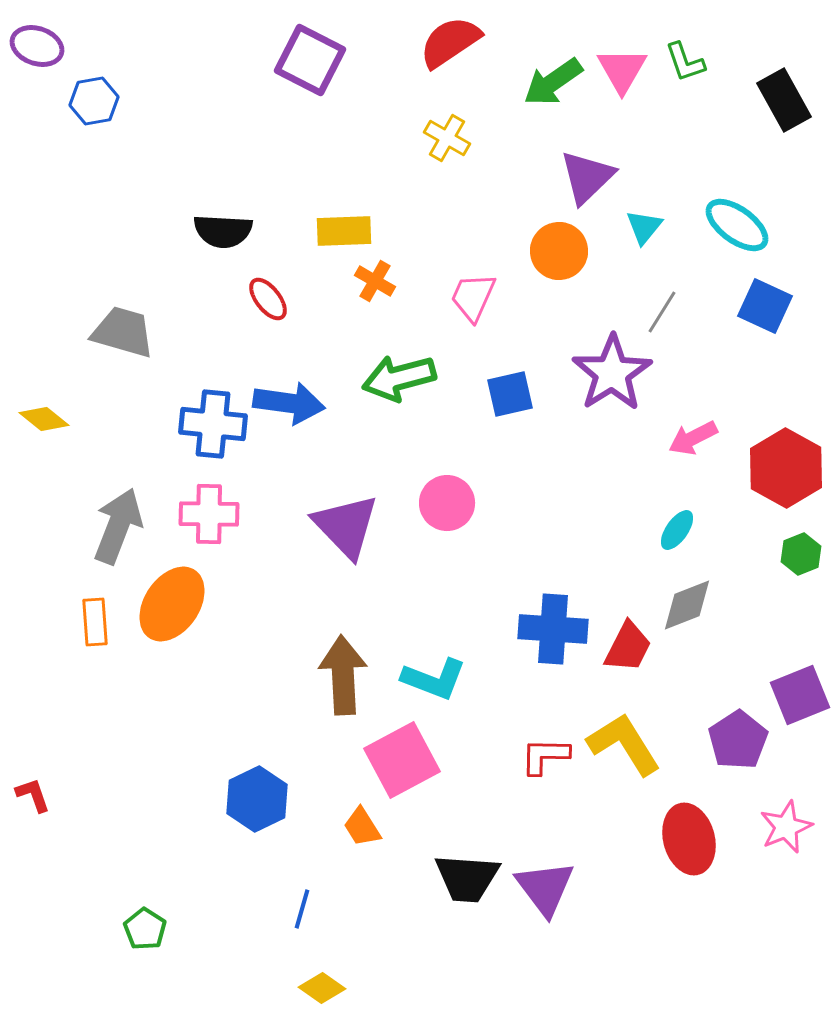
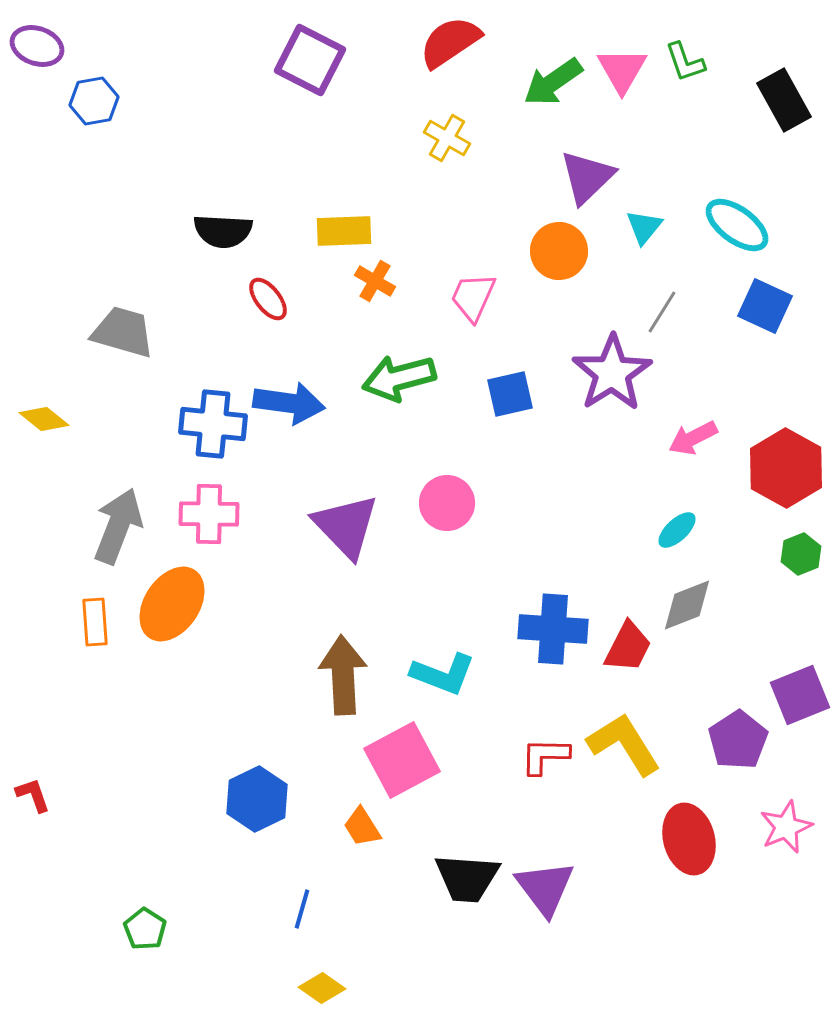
cyan ellipse at (677, 530): rotated 12 degrees clockwise
cyan L-shape at (434, 679): moved 9 px right, 5 px up
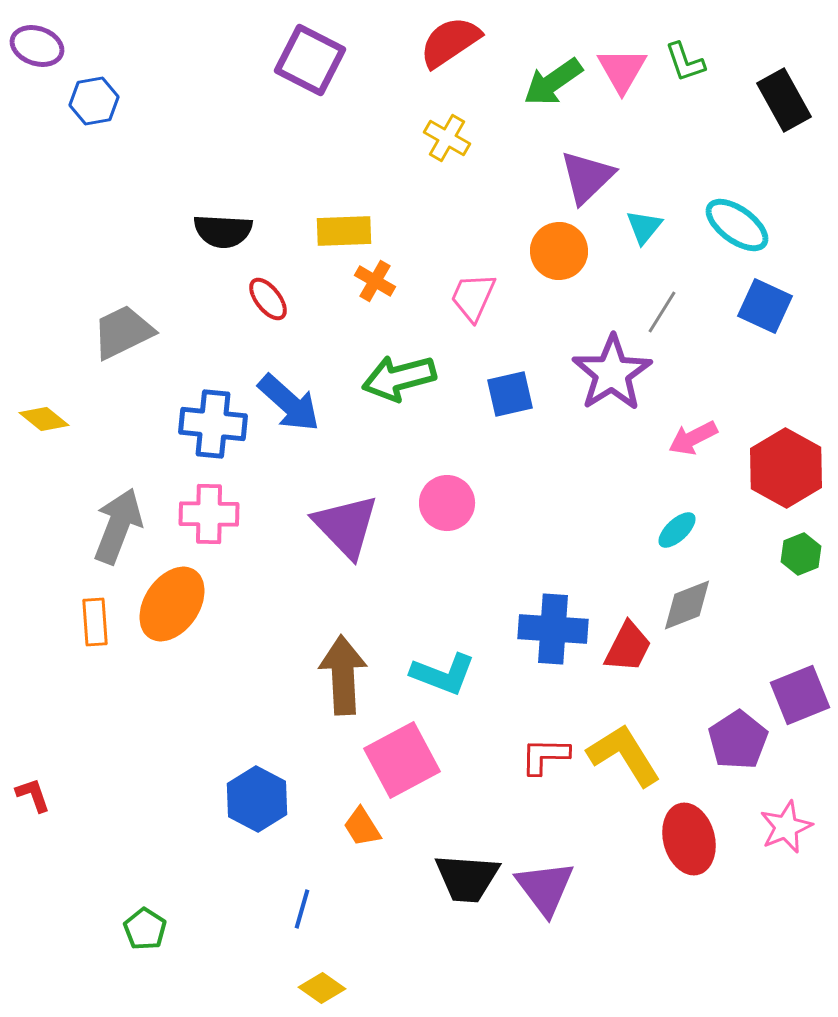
gray trapezoid at (123, 332): rotated 42 degrees counterclockwise
blue arrow at (289, 403): rotated 34 degrees clockwise
yellow L-shape at (624, 744): moved 11 px down
blue hexagon at (257, 799): rotated 6 degrees counterclockwise
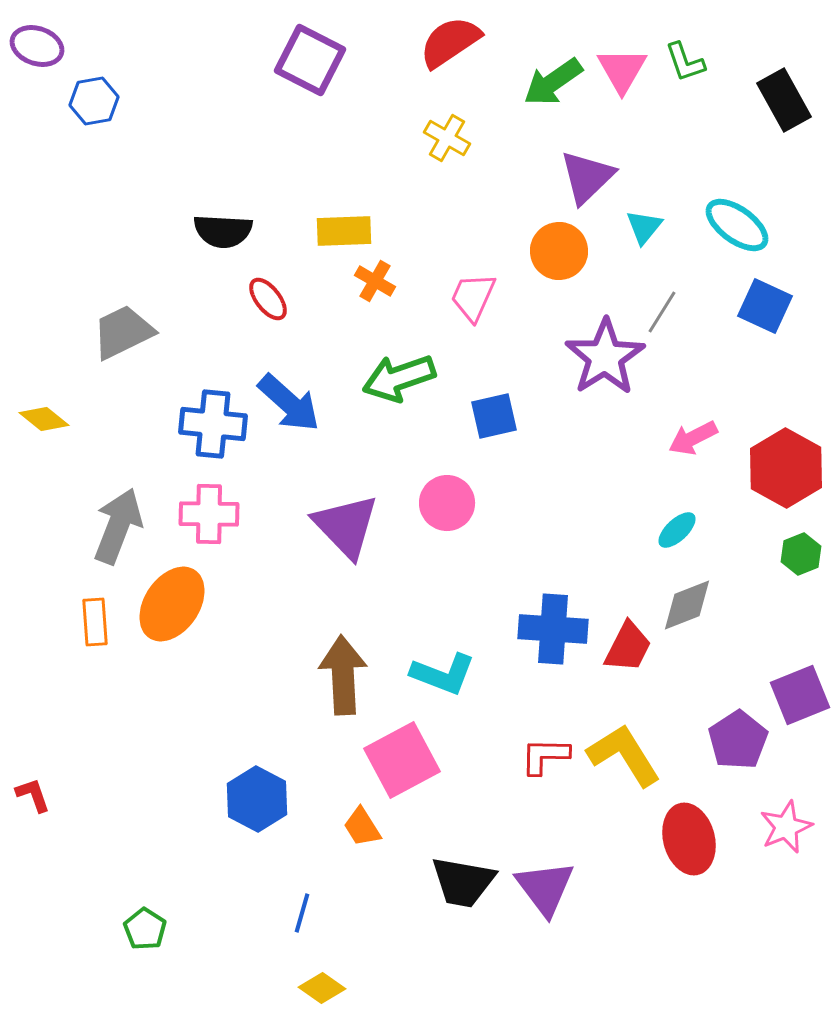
purple star at (612, 373): moved 7 px left, 16 px up
green arrow at (399, 378): rotated 4 degrees counterclockwise
blue square at (510, 394): moved 16 px left, 22 px down
black trapezoid at (467, 878): moved 4 px left, 4 px down; rotated 6 degrees clockwise
blue line at (302, 909): moved 4 px down
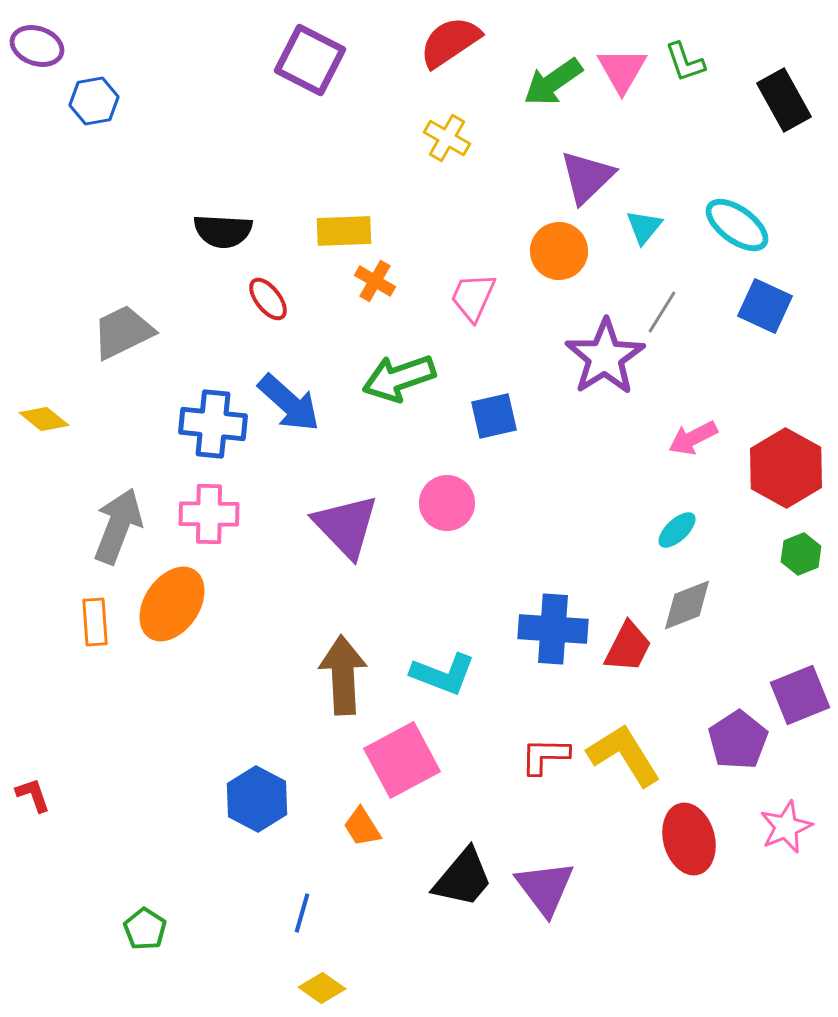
black trapezoid at (463, 882): moved 4 px up; rotated 60 degrees counterclockwise
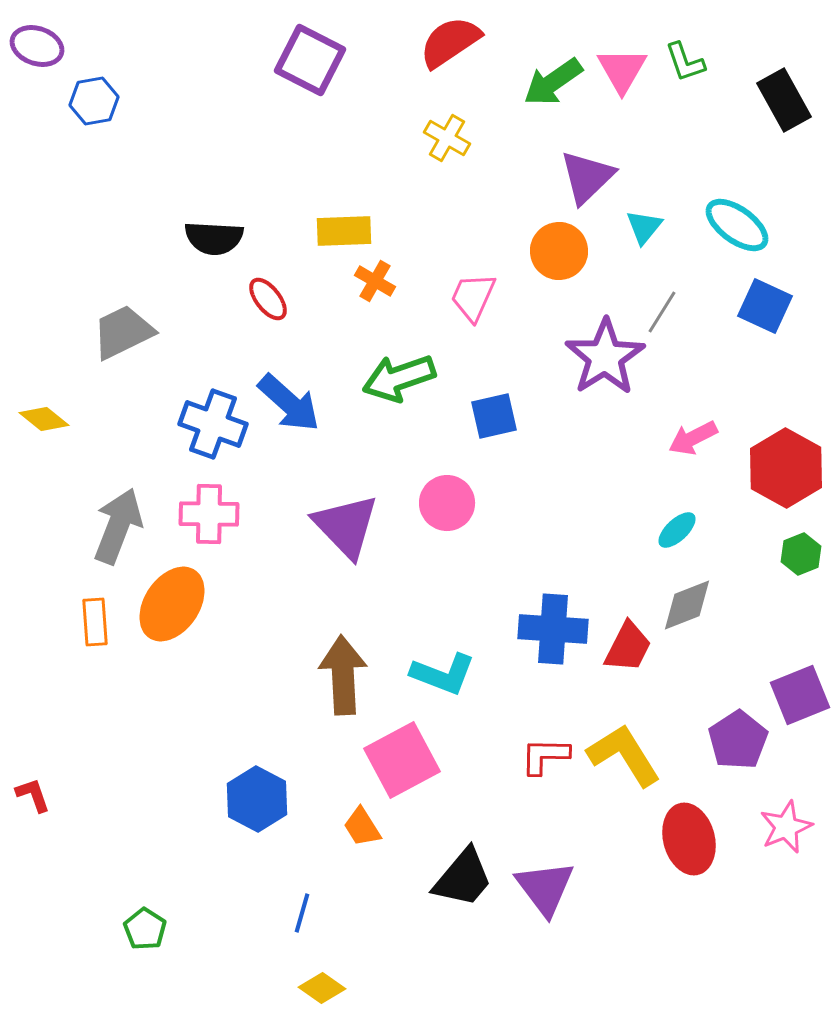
black semicircle at (223, 231): moved 9 px left, 7 px down
blue cross at (213, 424): rotated 14 degrees clockwise
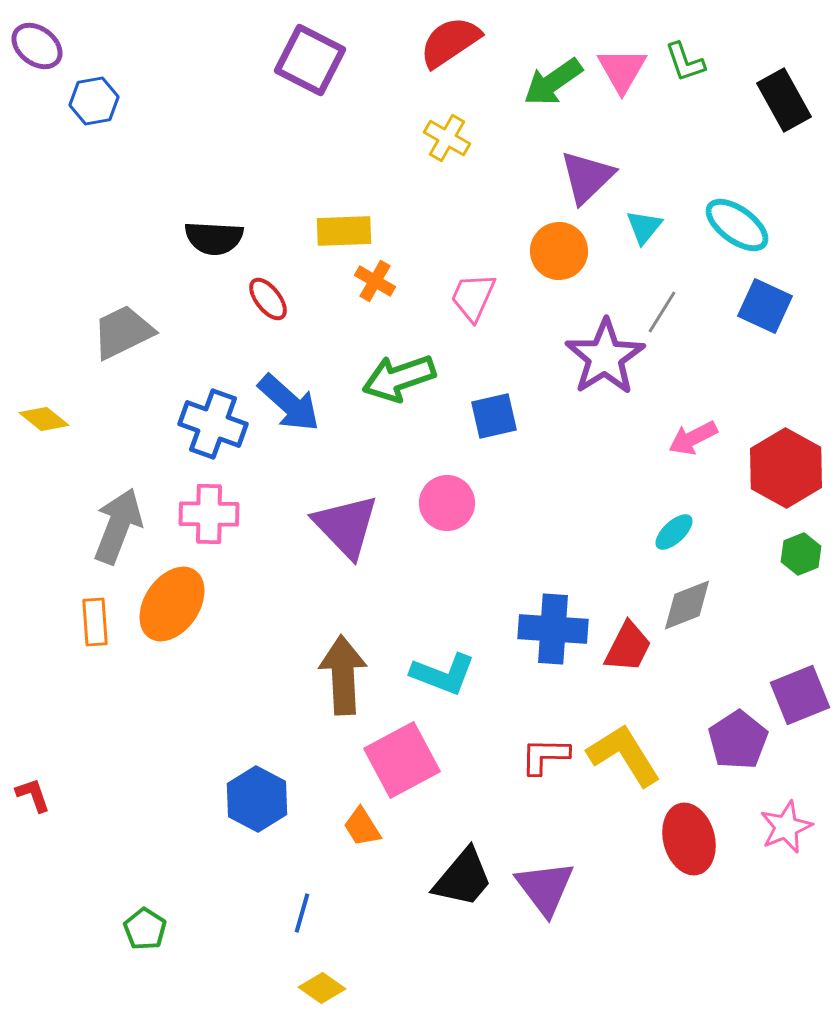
purple ellipse at (37, 46): rotated 18 degrees clockwise
cyan ellipse at (677, 530): moved 3 px left, 2 px down
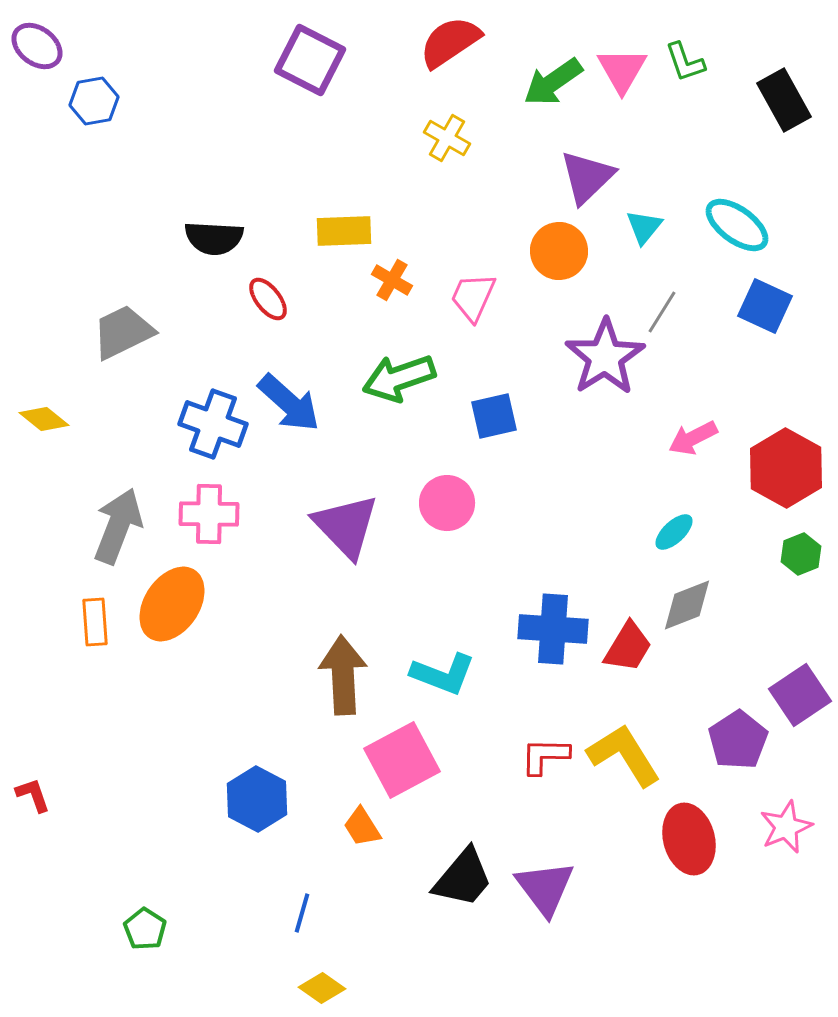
orange cross at (375, 281): moved 17 px right, 1 px up
red trapezoid at (628, 647): rotated 4 degrees clockwise
purple square at (800, 695): rotated 12 degrees counterclockwise
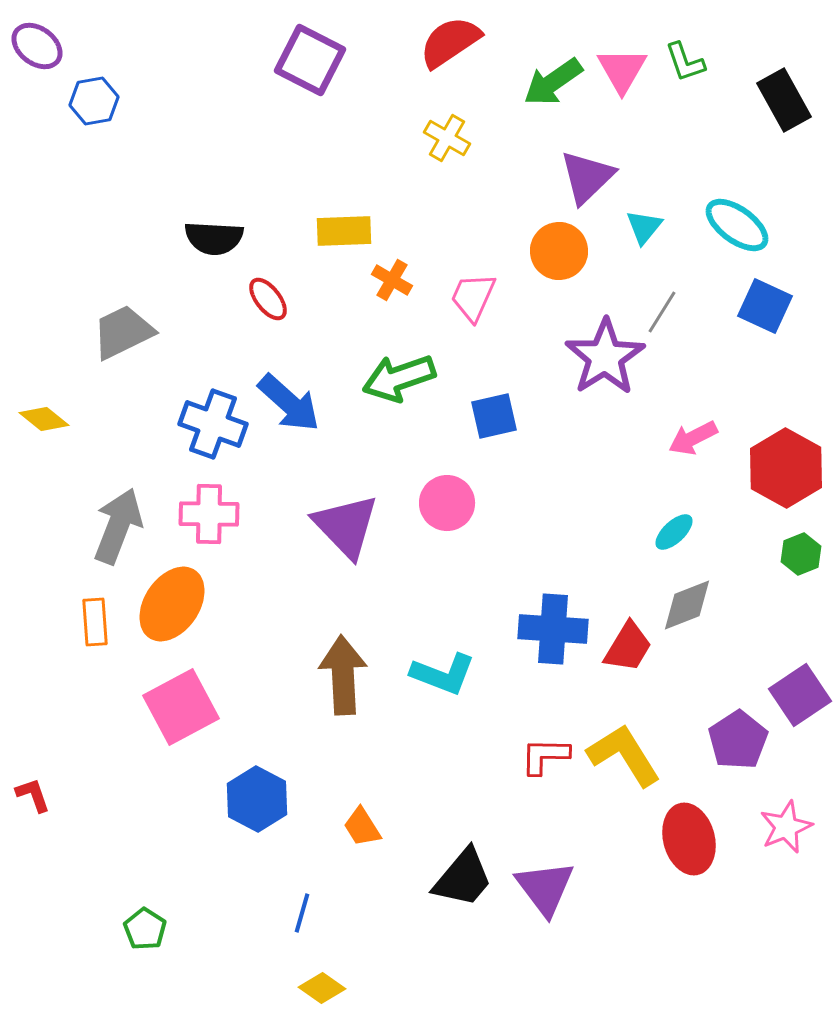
pink square at (402, 760): moved 221 px left, 53 px up
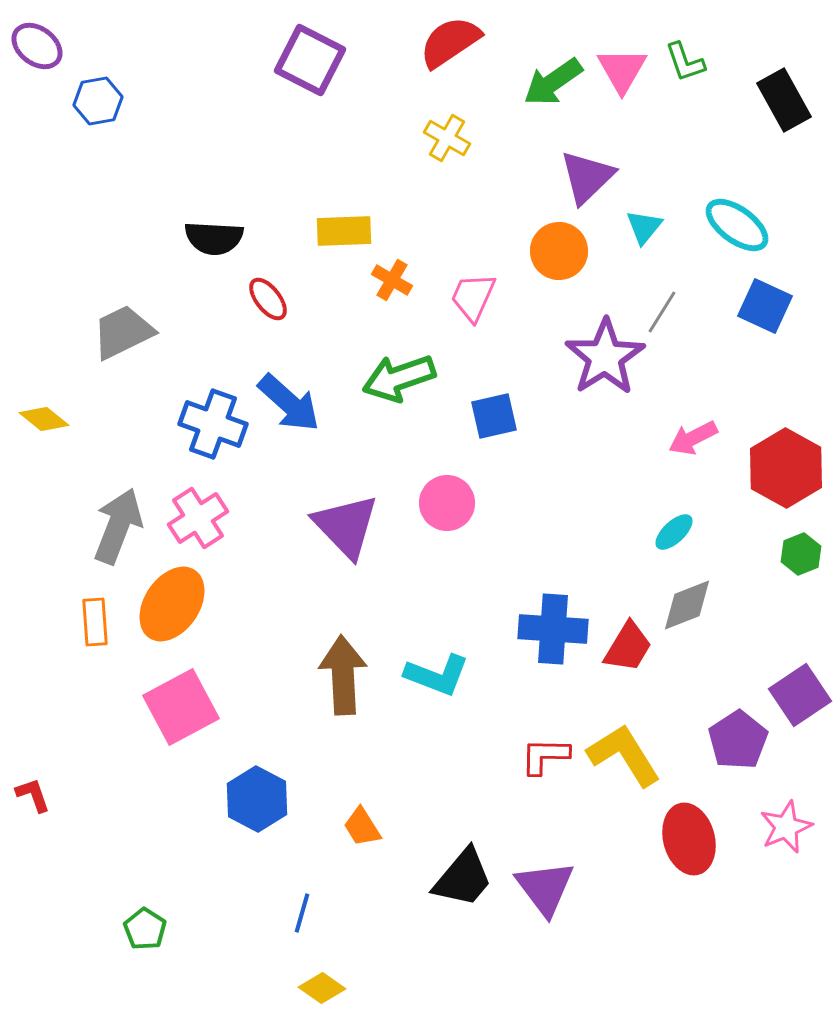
blue hexagon at (94, 101): moved 4 px right
pink cross at (209, 514): moved 11 px left, 4 px down; rotated 34 degrees counterclockwise
cyan L-shape at (443, 674): moved 6 px left, 1 px down
